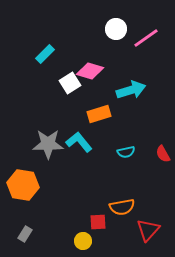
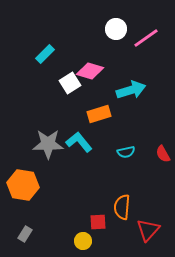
orange semicircle: rotated 105 degrees clockwise
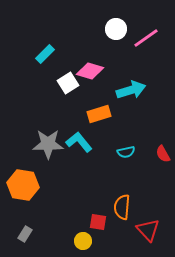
white square: moved 2 px left
red square: rotated 12 degrees clockwise
red triangle: rotated 25 degrees counterclockwise
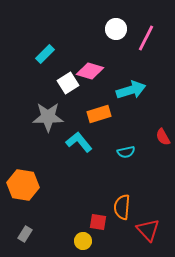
pink line: rotated 28 degrees counterclockwise
gray star: moved 27 px up
red semicircle: moved 17 px up
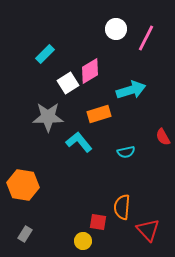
pink diamond: rotated 48 degrees counterclockwise
